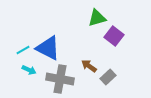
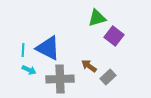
cyan line: rotated 56 degrees counterclockwise
gray cross: rotated 12 degrees counterclockwise
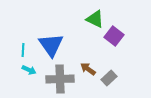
green triangle: moved 2 px left, 1 px down; rotated 42 degrees clockwise
blue triangle: moved 3 px right, 3 px up; rotated 28 degrees clockwise
brown arrow: moved 1 px left, 3 px down
gray rectangle: moved 1 px right, 1 px down
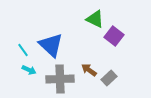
blue triangle: rotated 12 degrees counterclockwise
cyan line: rotated 40 degrees counterclockwise
brown arrow: moved 1 px right, 1 px down
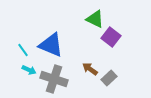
purple square: moved 3 px left, 1 px down
blue triangle: rotated 20 degrees counterclockwise
brown arrow: moved 1 px right, 1 px up
gray cross: moved 6 px left; rotated 20 degrees clockwise
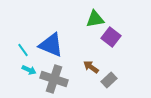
green triangle: rotated 36 degrees counterclockwise
brown arrow: moved 1 px right, 2 px up
gray rectangle: moved 2 px down
